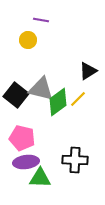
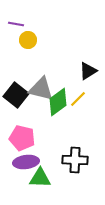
purple line: moved 25 px left, 4 px down
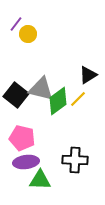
purple line: rotated 63 degrees counterclockwise
yellow circle: moved 6 px up
black triangle: moved 4 px down
green diamond: moved 1 px up
green triangle: moved 2 px down
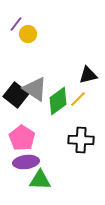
black triangle: rotated 18 degrees clockwise
gray triangle: moved 6 px left; rotated 20 degrees clockwise
pink pentagon: rotated 20 degrees clockwise
black cross: moved 6 px right, 20 px up
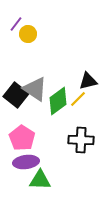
black triangle: moved 6 px down
